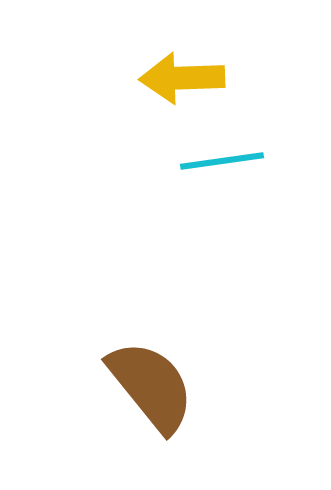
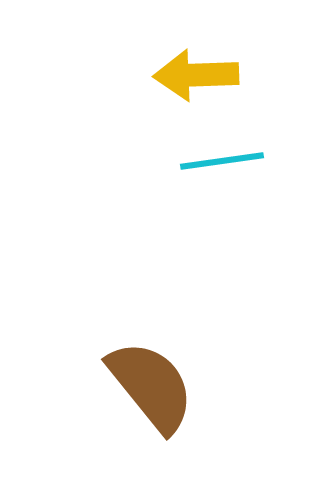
yellow arrow: moved 14 px right, 3 px up
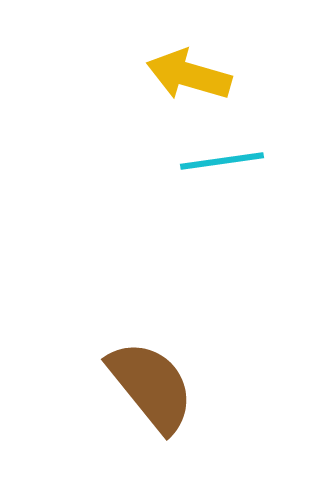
yellow arrow: moved 7 px left; rotated 18 degrees clockwise
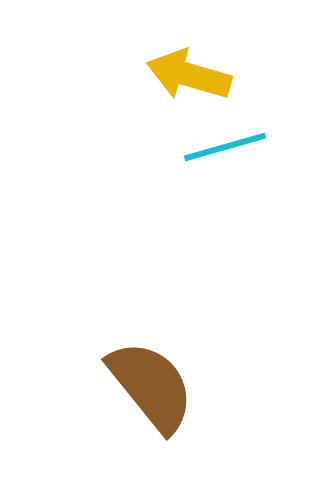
cyan line: moved 3 px right, 14 px up; rotated 8 degrees counterclockwise
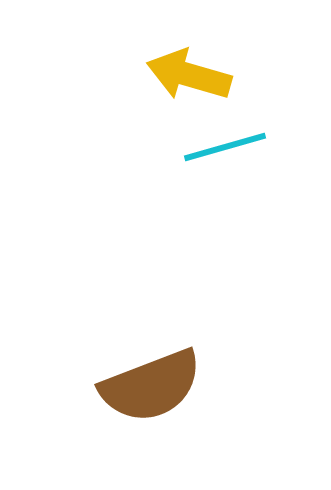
brown semicircle: rotated 108 degrees clockwise
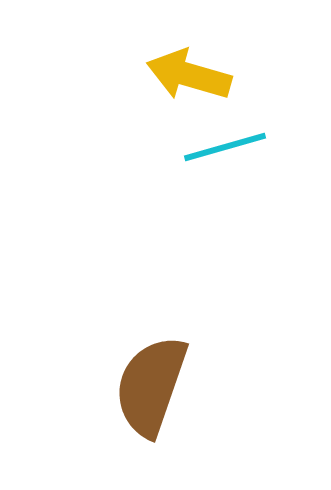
brown semicircle: rotated 130 degrees clockwise
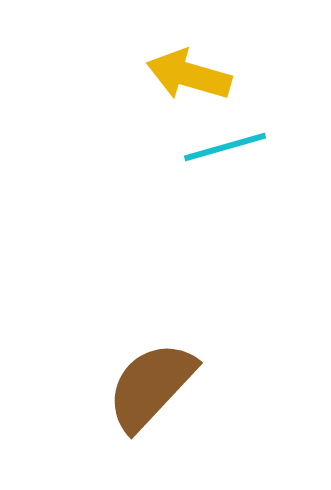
brown semicircle: rotated 24 degrees clockwise
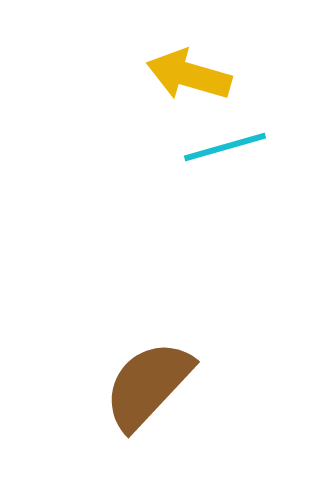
brown semicircle: moved 3 px left, 1 px up
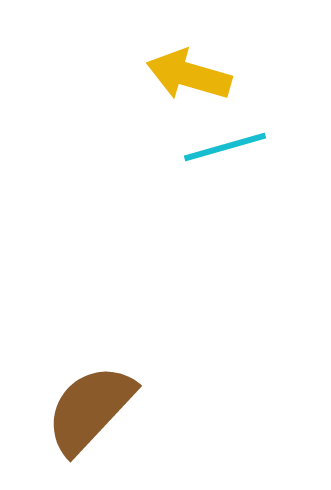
brown semicircle: moved 58 px left, 24 px down
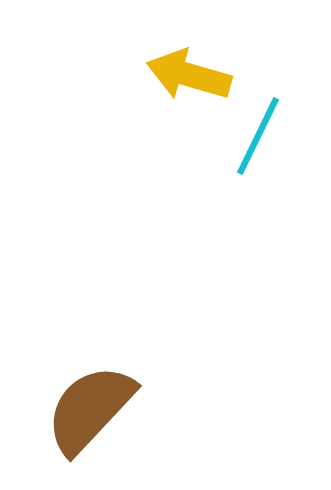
cyan line: moved 33 px right, 11 px up; rotated 48 degrees counterclockwise
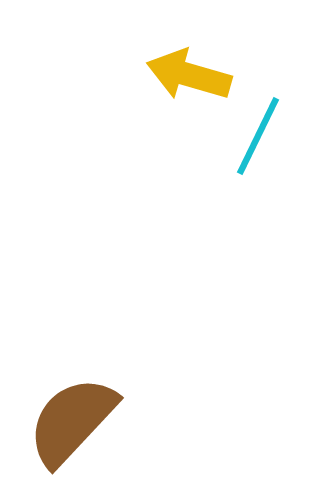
brown semicircle: moved 18 px left, 12 px down
